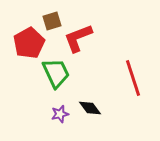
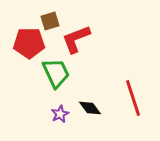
brown square: moved 2 px left
red L-shape: moved 2 px left, 1 px down
red pentagon: rotated 28 degrees clockwise
red line: moved 20 px down
purple star: rotated 12 degrees counterclockwise
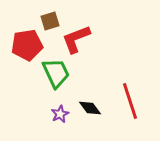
red pentagon: moved 2 px left, 2 px down; rotated 8 degrees counterclockwise
red line: moved 3 px left, 3 px down
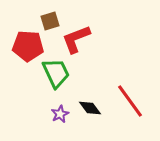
red pentagon: moved 1 px right, 1 px down; rotated 12 degrees clockwise
red line: rotated 18 degrees counterclockwise
